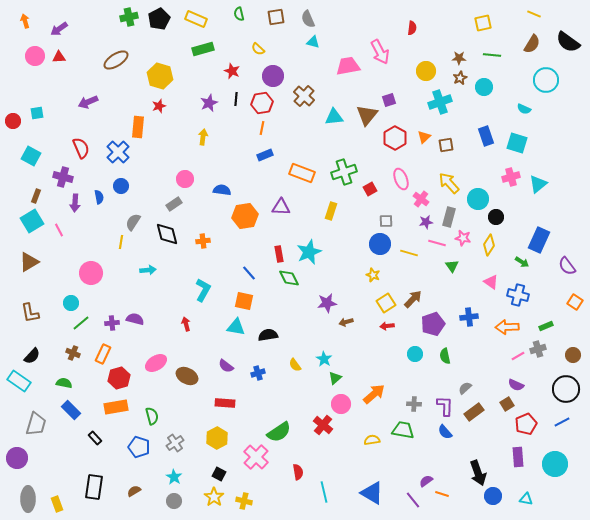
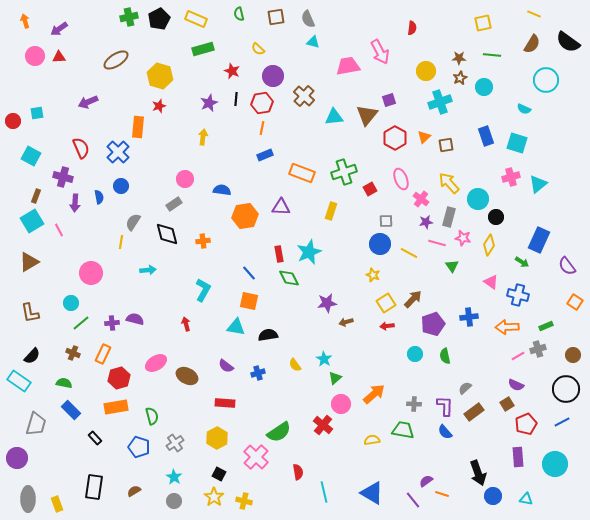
yellow line at (409, 253): rotated 12 degrees clockwise
orange square at (244, 301): moved 5 px right
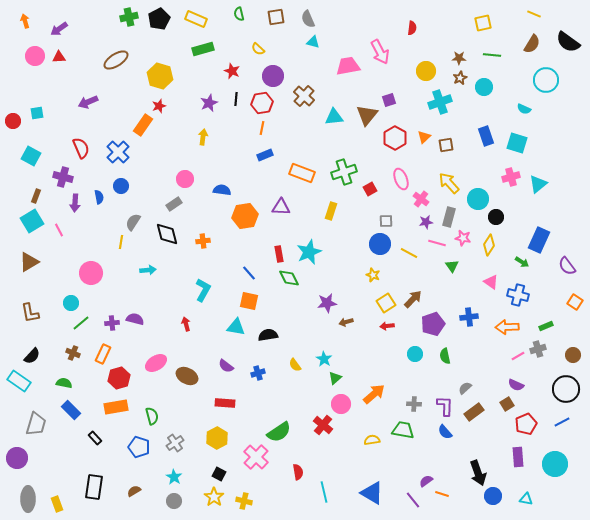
orange rectangle at (138, 127): moved 5 px right, 2 px up; rotated 30 degrees clockwise
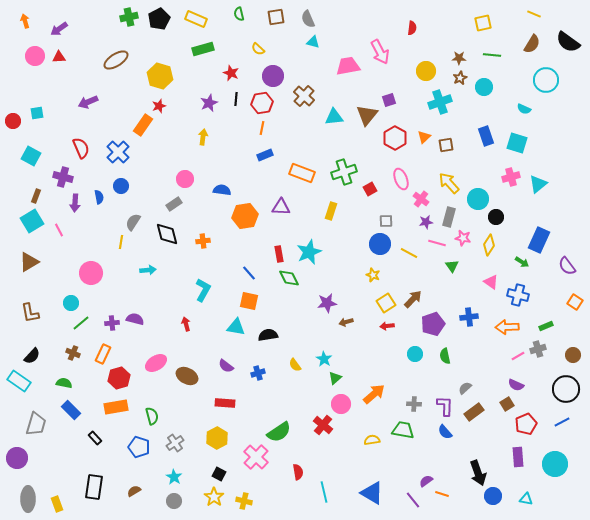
red star at (232, 71): moved 1 px left, 2 px down
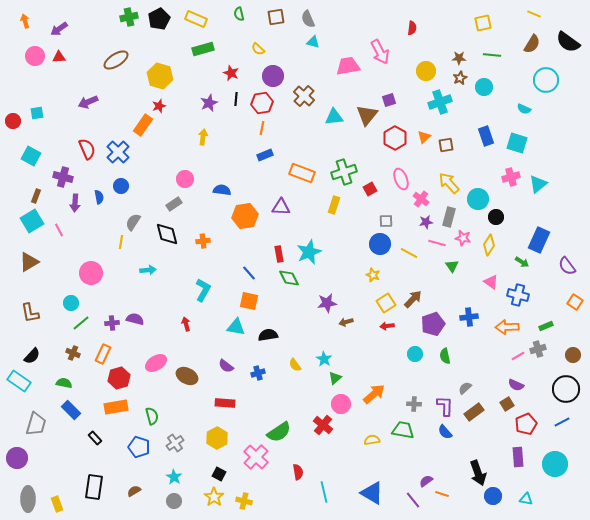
red semicircle at (81, 148): moved 6 px right, 1 px down
yellow rectangle at (331, 211): moved 3 px right, 6 px up
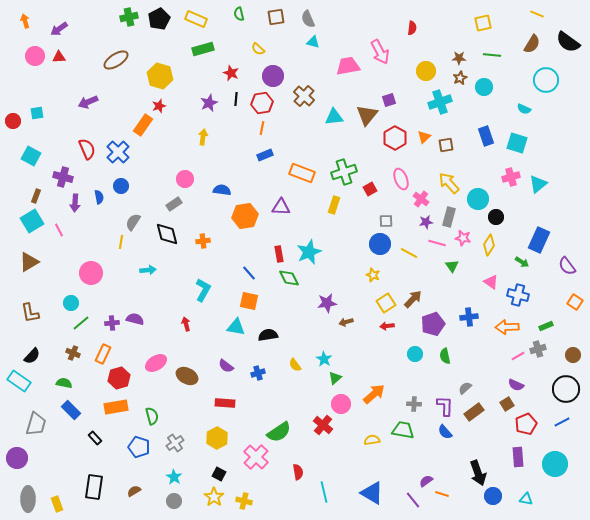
yellow line at (534, 14): moved 3 px right
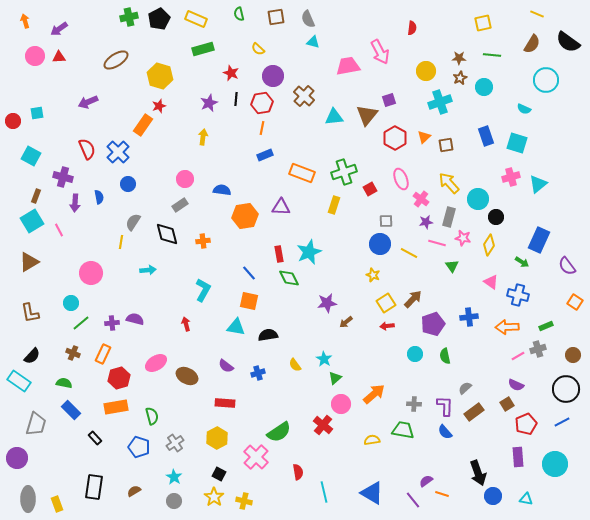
blue circle at (121, 186): moved 7 px right, 2 px up
gray rectangle at (174, 204): moved 6 px right, 1 px down
brown arrow at (346, 322): rotated 24 degrees counterclockwise
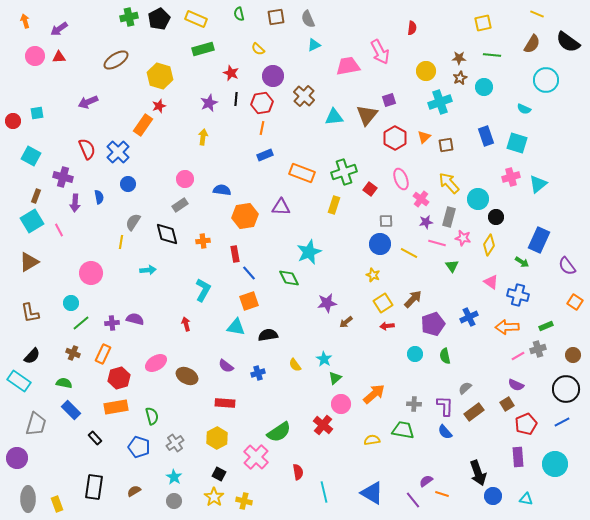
cyan triangle at (313, 42): moved 1 px right, 3 px down; rotated 40 degrees counterclockwise
red square at (370, 189): rotated 24 degrees counterclockwise
red rectangle at (279, 254): moved 44 px left
orange square at (249, 301): rotated 30 degrees counterclockwise
yellow square at (386, 303): moved 3 px left
blue cross at (469, 317): rotated 18 degrees counterclockwise
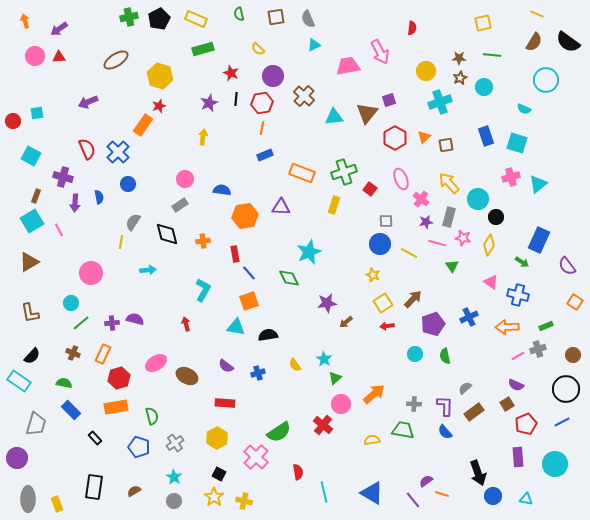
brown semicircle at (532, 44): moved 2 px right, 2 px up
brown triangle at (367, 115): moved 2 px up
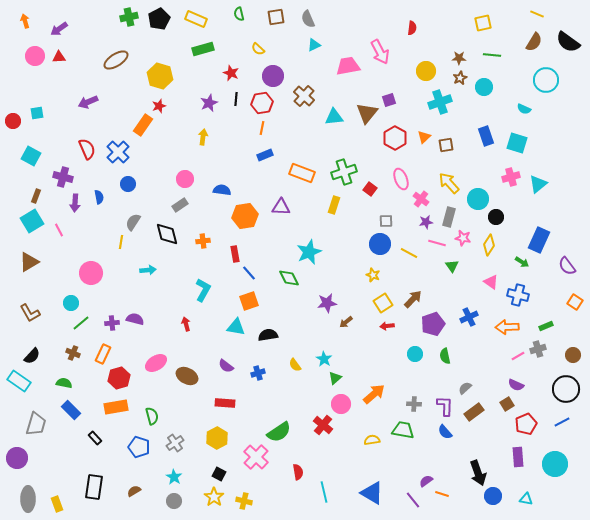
brown L-shape at (30, 313): rotated 20 degrees counterclockwise
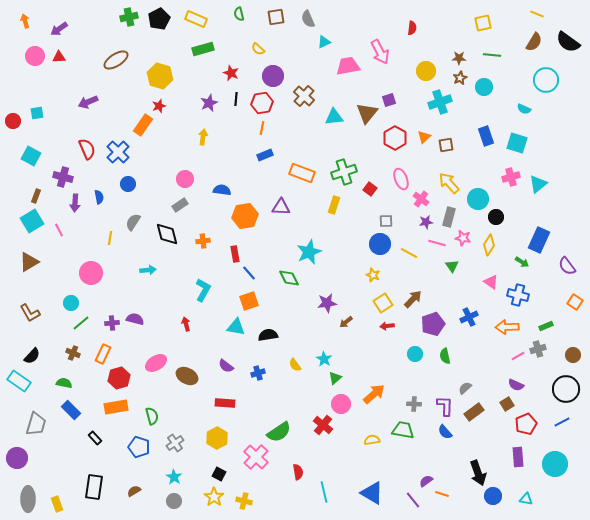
cyan triangle at (314, 45): moved 10 px right, 3 px up
yellow line at (121, 242): moved 11 px left, 4 px up
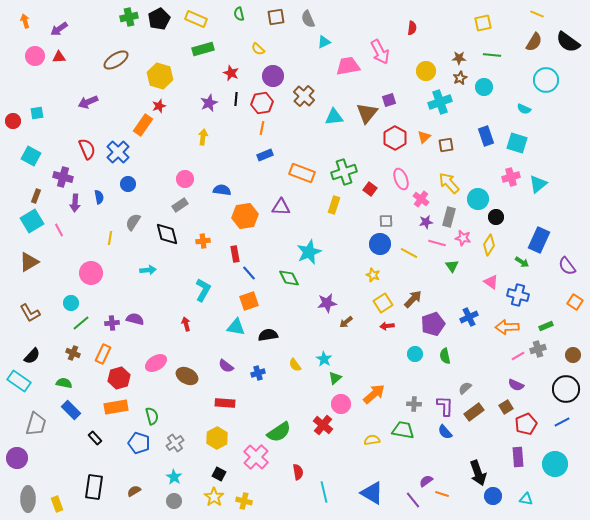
brown square at (507, 404): moved 1 px left, 3 px down
blue pentagon at (139, 447): moved 4 px up
